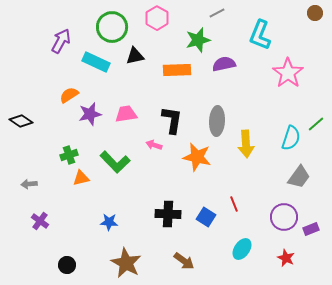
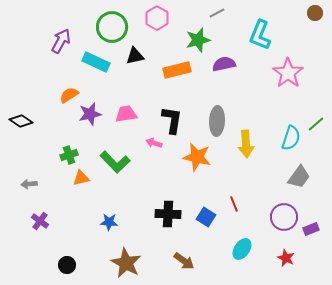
orange rectangle: rotated 12 degrees counterclockwise
pink arrow: moved 2 px up
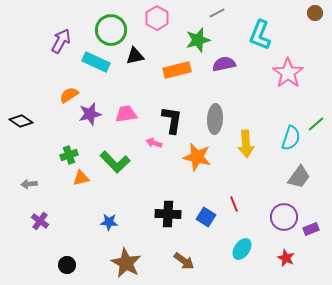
green circle: moved 1 px left, 3 px down
gray ellipse: moved 2 px left, 2 px up
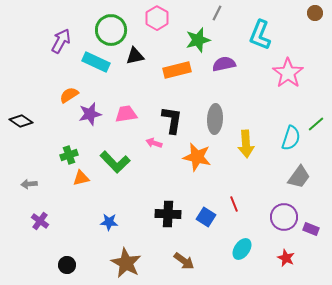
gray line: rotated 35 degrees counterclockwise
purple rectangle: rotated 42 degrees clockwise
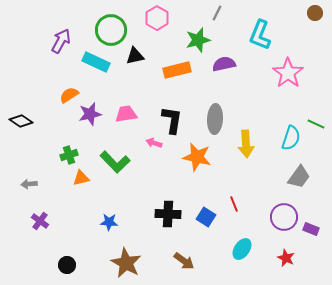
green line: rotated 66 degrees clockwise
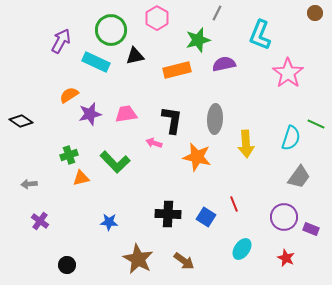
brown star: moved 12 px right, 4 px up
